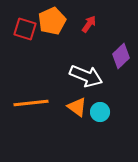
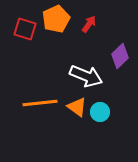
orange pentagon: moved 4 px right, 2 px up
purple diamond: moved 1 px left
orange line: moved 9 px right
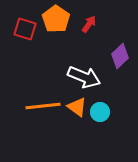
orange pentagon: rotated 12 degrees counterclockwise
white arrow: moved 2 px left, 1 px down
orange line: moved 3 px right, 3 px down
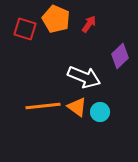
orange pentagon: rotated 12 degrees counterclockwise
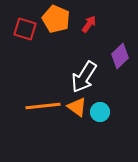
white arrow: rotated 100 degrees clockwise
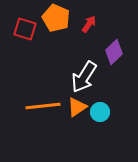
orange pentagon: moved 1 px up
purple diamond: moved 6 px left, 4 px up
orange triangle: rotated 50 degrees clockwise
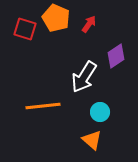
purple diamond: moved 2 px right, 4 px down; rotated 10 degrees clockwise
orange triangle: moved 15 px right, 33 px down; rotated 45 degrees counterclockwise
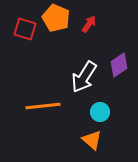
purple diamond: moved 3 px right, 9 px down
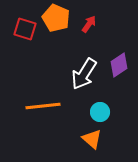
white arrow: moved 3 px up
orange triangle: moved 1 px up
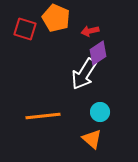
red arrow: moved 1 px right, 7 px down; rotated 138 degrees counterclockwise
purple diamond: moved 21 px left, 12 px up
orange line: moved 10 px down
